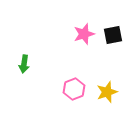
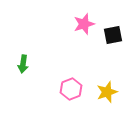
pink star: moved 10 px up
green arrow: moved 1 px left
pink hexagon: moved 3 px left
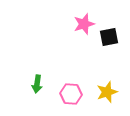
black square: moved 4 px left, 2 px down
green arrow: moved 14 px right, 20 px down
pink hexagon: moved 5 px down; rotated 25 degrees clockwise
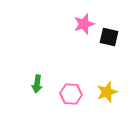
black square: rotated 24 degrees clockwise
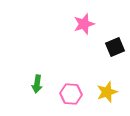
black square: moved 6 px right, 10 px down; rotated 36 degrees counterclockwise
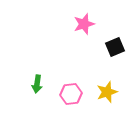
pink hexagon: rotated 10 degrees counterclockwise
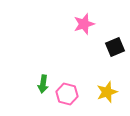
green arrow: moved 6 px right
pink hexagon: moved 4 px left; rotated 20 degrees clockwise
